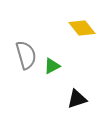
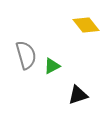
yellow diamond: moved 4 px right, 3 px up
black triangle: moved 1 px right, 4 px up
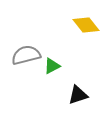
gray semicircle: rotated 88 degrees counterclockwise
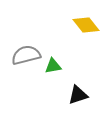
green triangle: moved 1 px right; rotated 18 degrees clockwise
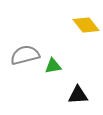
gray semicircle: moved 1 px left
black triangle: rotated 15 degrees clockwise
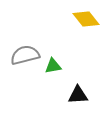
yellow diamond: moved 6 px up
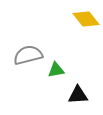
gray semicircle: moved 3 px right
green triangle: moved 3 px right, 4 px down
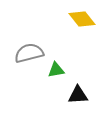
yellow diamond: moved 4 px left
gray semicircle: moved 1 px right, 2 px up
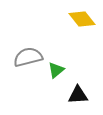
gray semicircle: moved 1 px left, 4 px down
green triangle: rotated 30 degrees counterclockwise
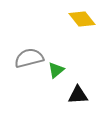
gray semicircle: moved 1 px right, 1 px down
